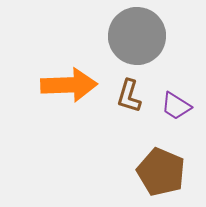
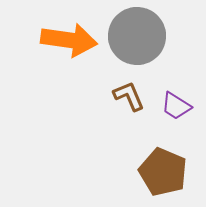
orange arrow: moved 45 px up; rotated 10 degrees clockwise
brown L-shape: rotated 140 degrees clockwise
brown pentagon: moved 2 px right
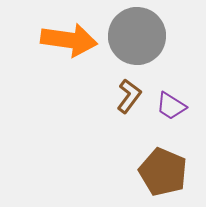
brown L-shape: rotated 60 degrees clockwise
purple trapezoid: moved 5 px left
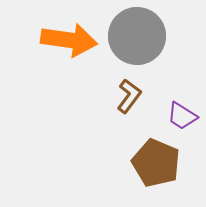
purple trapezoid: moved 11 px right, 10 px down
brown pentagon: moved 7 px left, 9 px up
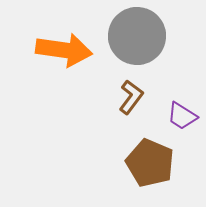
orange arrow: moved 5 px left, 10 px down
brown L-shape: moved 2 px right, 1 px down
brown pentagon: moved 6 px left
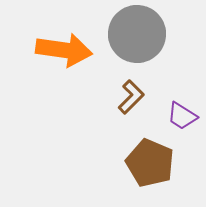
gray circle: moved 2 px up
brown L-shape: rotated 8 degrees clockwise
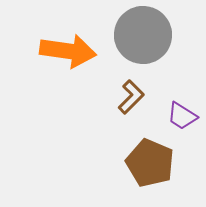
gray circle: moved 6 px right, 1 px down
orange arrow: moved 4 px right, 1 px down
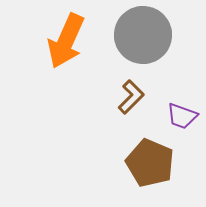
orange arrow: moved 2 px left, 10 px up; rotated 106 degrees clockwise
purple trapezoid: rotated 12 degrees counterclockwise
